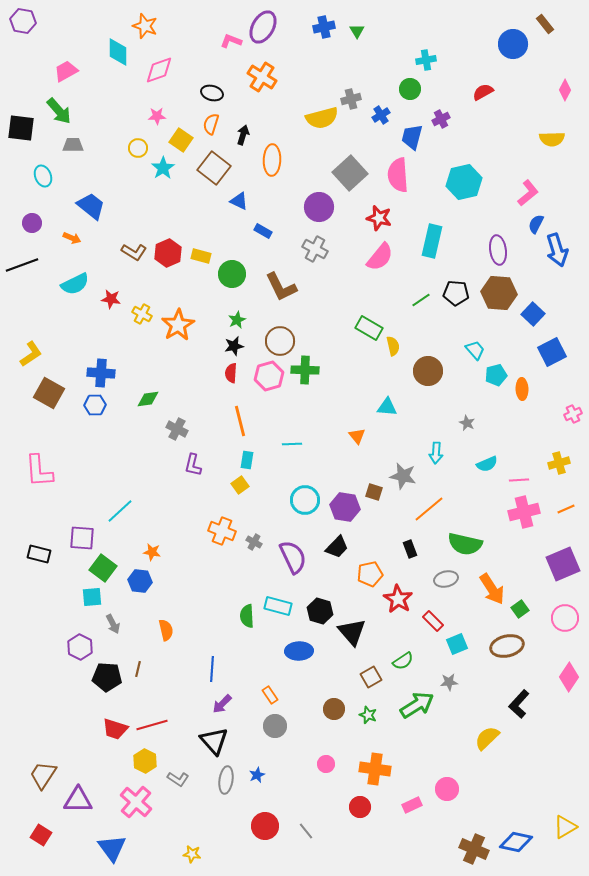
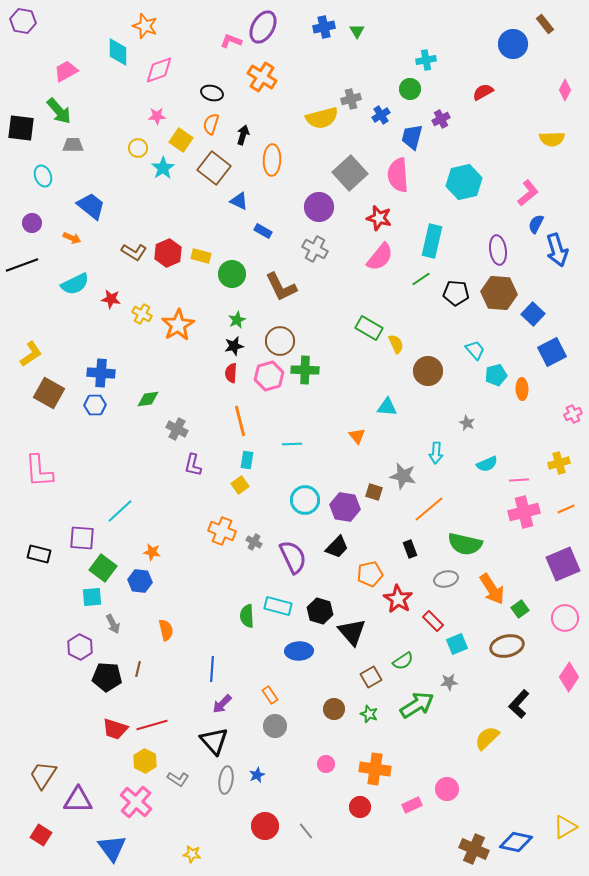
green line at (421, 300): moved 21 px up
yellow semicircle at (393, 346): moved 3 px right, 2 px up; rotated 12 degrees counterclockwise
green star at (368, 715): moved 1 px right, 1 px up
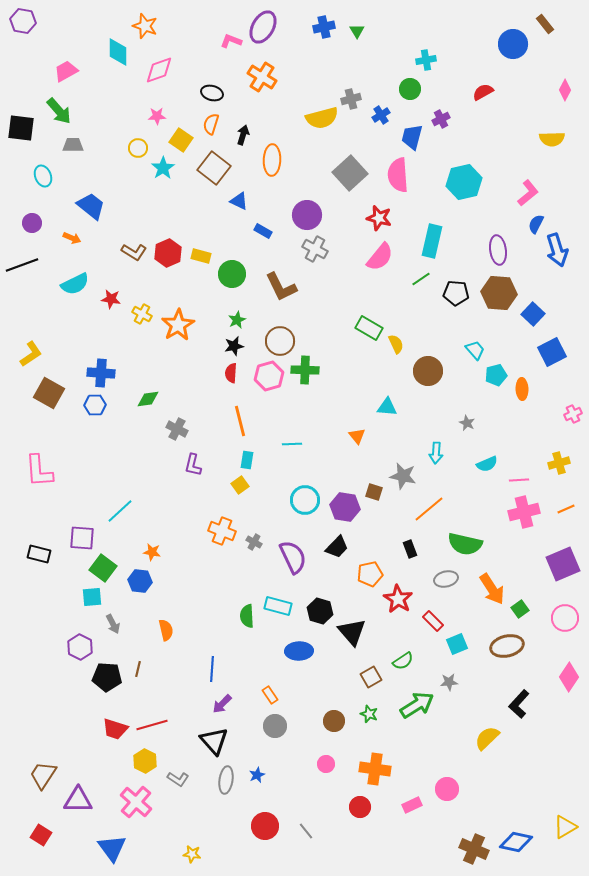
purple circle at (319, 207): moved 12 px left, 8 px down
brown circle at (334, 709): moved 12 px down
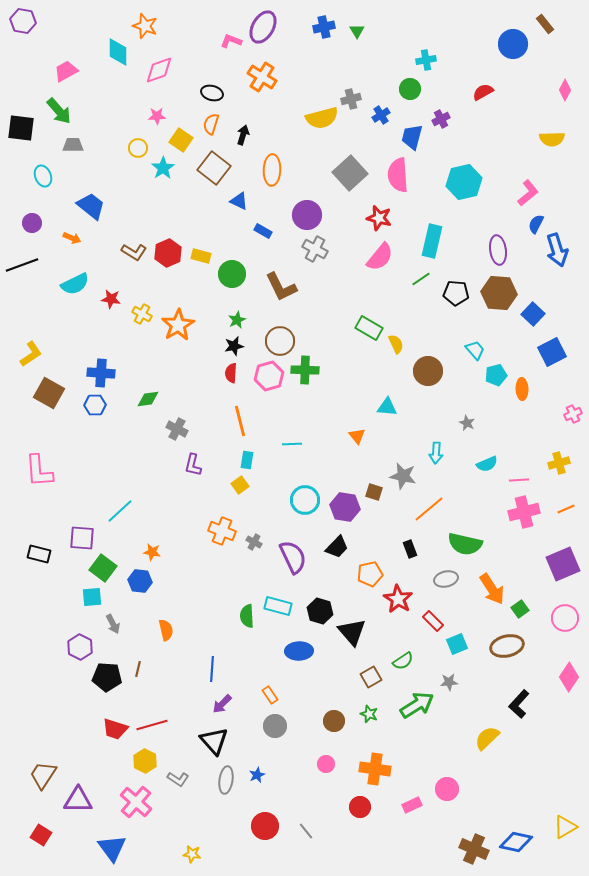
orange ellipse at (272, 160): moved 10 px down
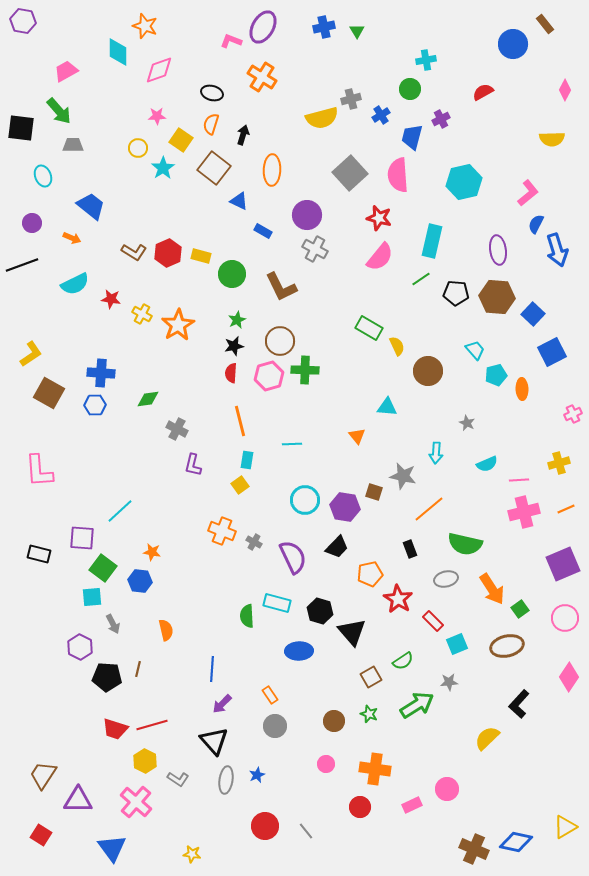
brown hexagon at (499, 293): moved 2 px left, 4 px down
yellow semicircle at (396, 344): moved 1 px right, 2 px down
cyan rectangle at (278, 606): moved 1 px left, 3 px up
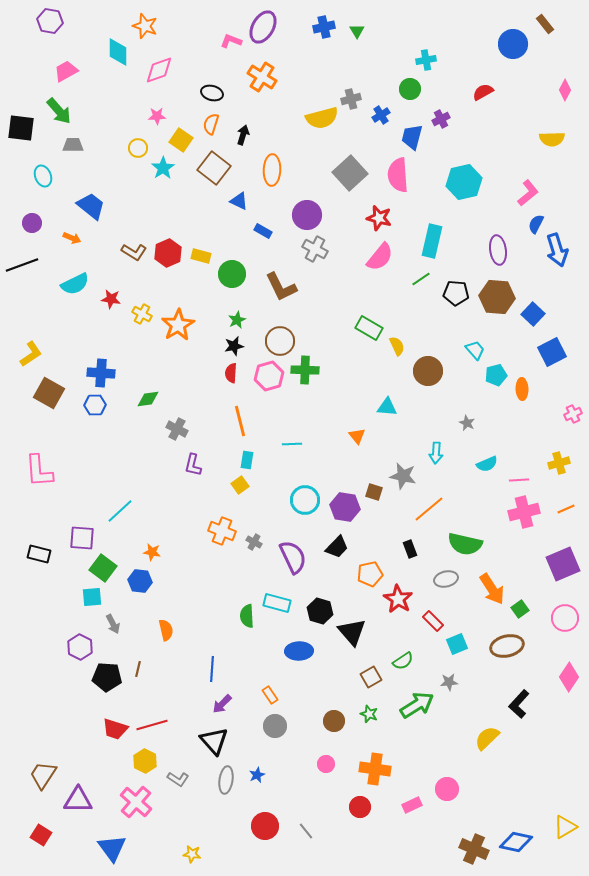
purple hexagon at (23, 21): moved 27 px right
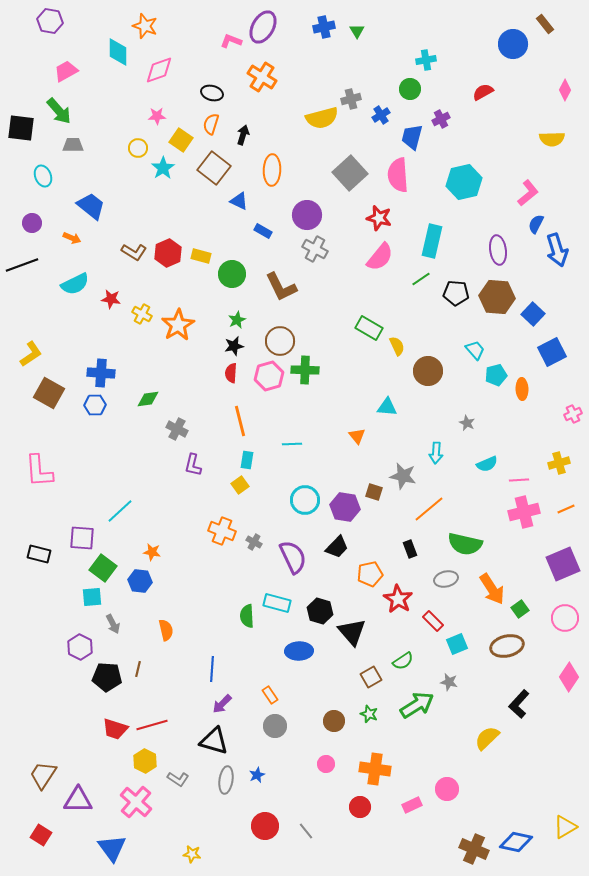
gray star at (449, 682): rotated 18 degrees clockwise
black triangle at (214, 741): rotated 32 degrees counterclockwise
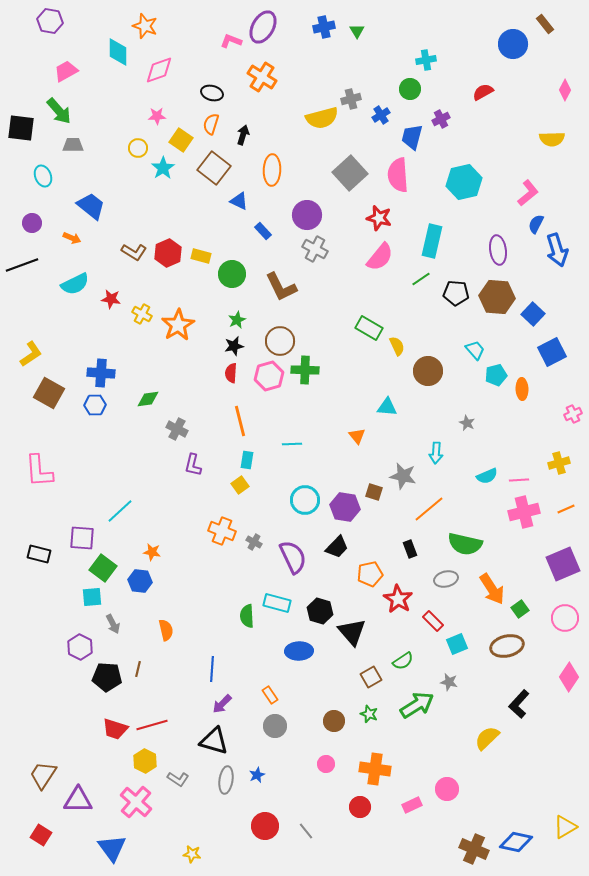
blue rectangle at (263, 231): rotated 18 degrees clockwise
cyan semicircle at (487, 464): moved 12 px down
